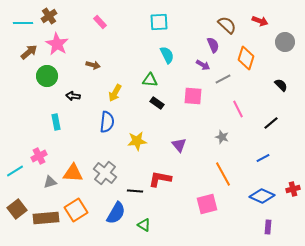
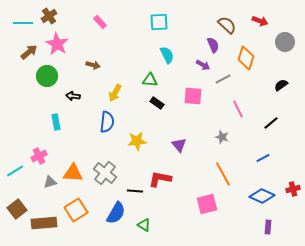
black semicircle at (281, 85): rotated 80 degrees counterclockwise
brown rectangle at (46, 218): moved 2 px left, 5 px down
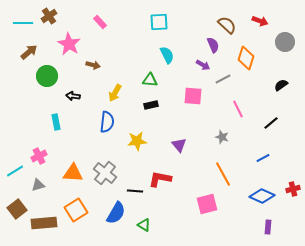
pink star at (57, 44): moved 12 px right
black rectangle at (157, 103): moved 6 px left, 2 px down; rotated 48 degrees counterclockwise
gray triangle at (50, 182): moved 12 px left, 3 px down
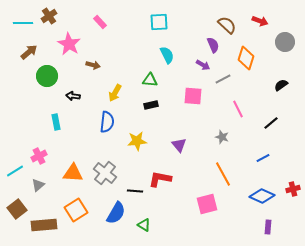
gray triangle at (38, 185): rotated 24 degrees counterclockwise
brown rectangle at (44, 223): moved 2 px down
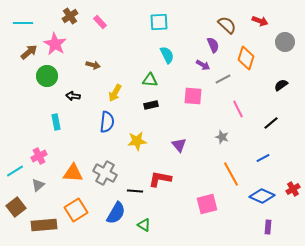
brown cross at (49, 16): moved 21 px right
pink star at (69, 44): moved 14 px left
gray cross at (105, 173): rotated 10 degrees counterclockwise
orange line at (223, 174): moved 8 px right
red cross at (293, 189): rotated 16 degrees counterclockwise
brown square at (17, 209): moved 1 px left, 2 px up
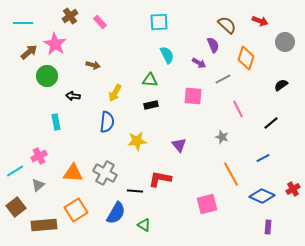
purple arrow at (203, 65): moved 4 px left, 2 px up
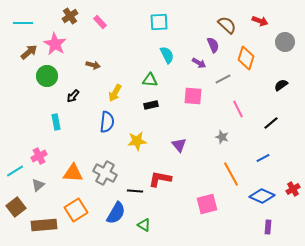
black arrow at (73, 96): rotated 56 degrees counterclockwise
